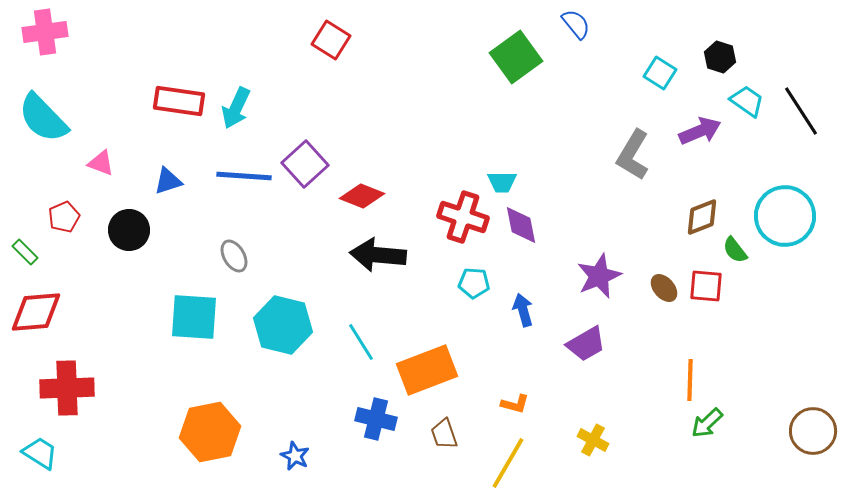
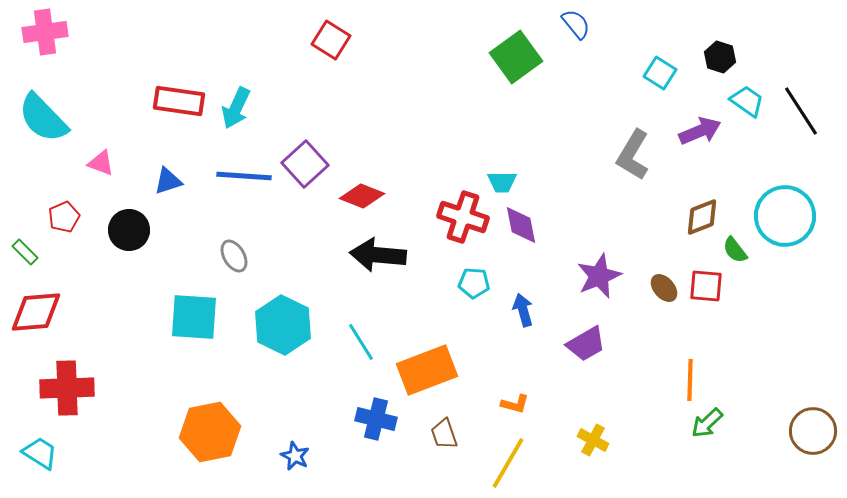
cyan hexagon at (283, 325): rotated 12 degrees clockwise
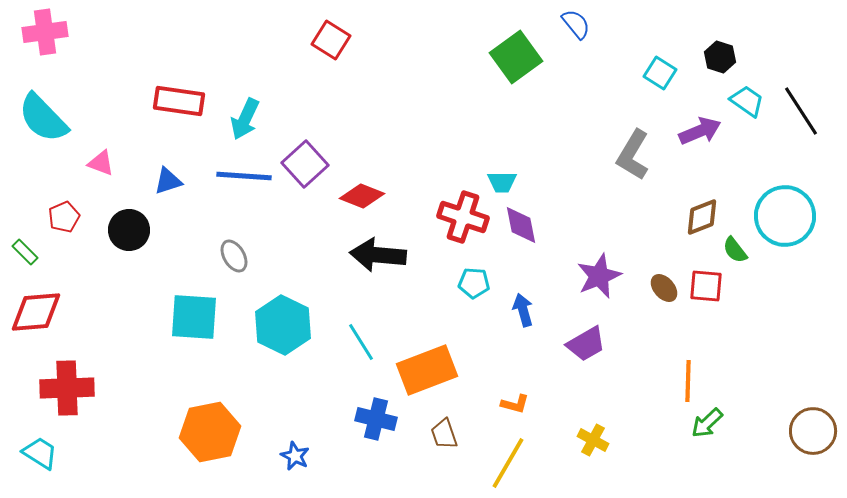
cyan arrow at (236, 108): moved 9 px right, 11 px down
orange line at (690, 380): moved 2 px left, 1 px down
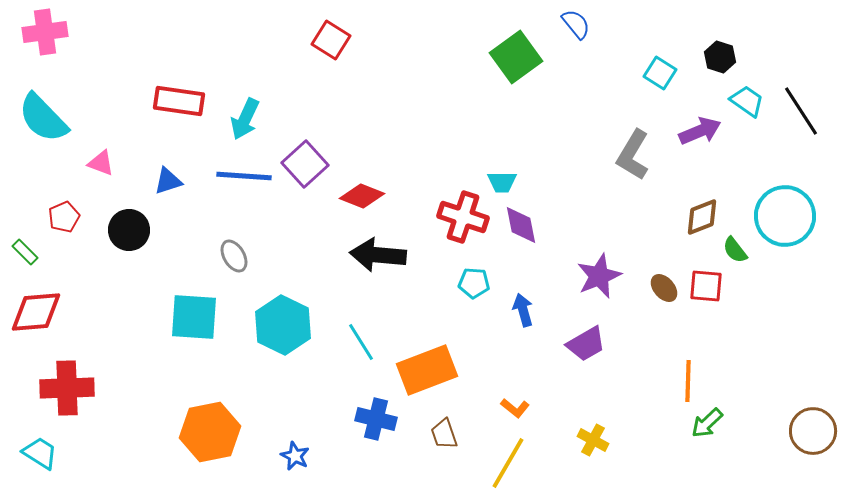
orange L-shape at (515, 404): moved 4 px down; rotated 24 degrees clockwise
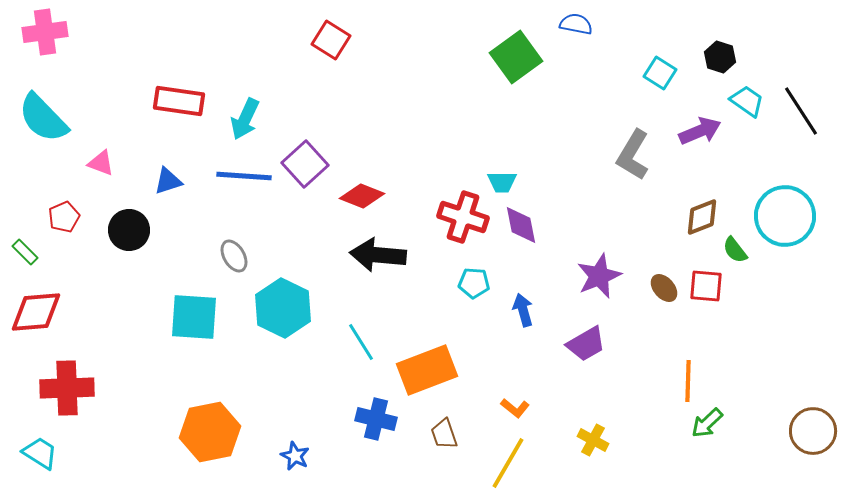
blue semicircle at (576, 24): rotated 40 degrees counterclockwise
cyan hexagon at (283, 325): moved 17 px up
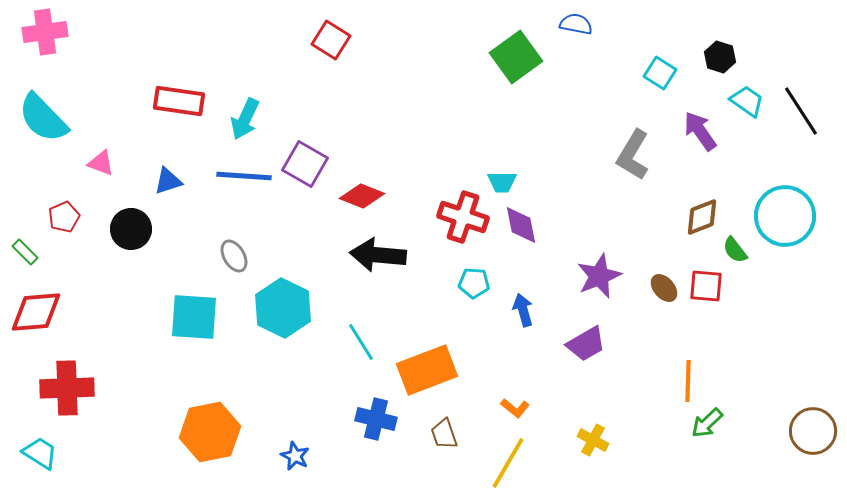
purple arrow at (700, 131): rotated 102 degrees counterclockwise
purple square at (305, 164): rotated 18 degrees counterclockwise
black circle at (129, 230): moved 2 px right, 1 px up
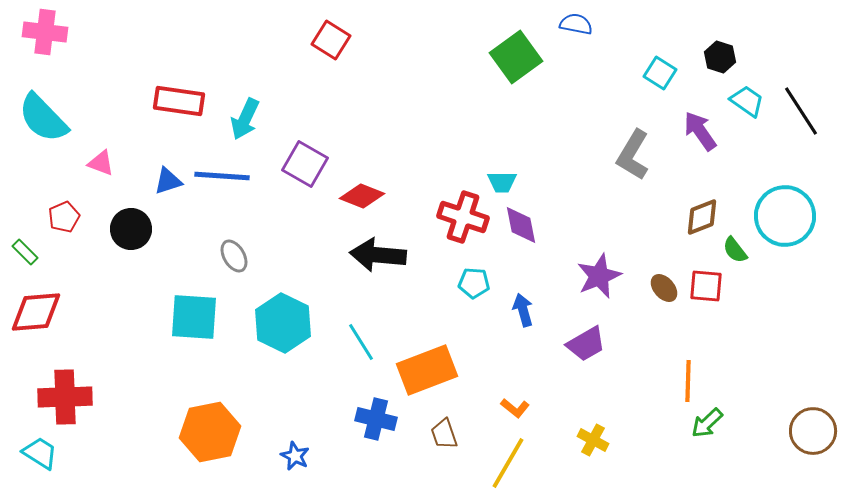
pink cross at (45, 32): rotated 15 degrees clockwise
blue line at (244, 176): moved 22 px left
cyan hexagon at (283, 308): moved 15 px down
red cross at (67, 388): moved 2 px left, 9 px down
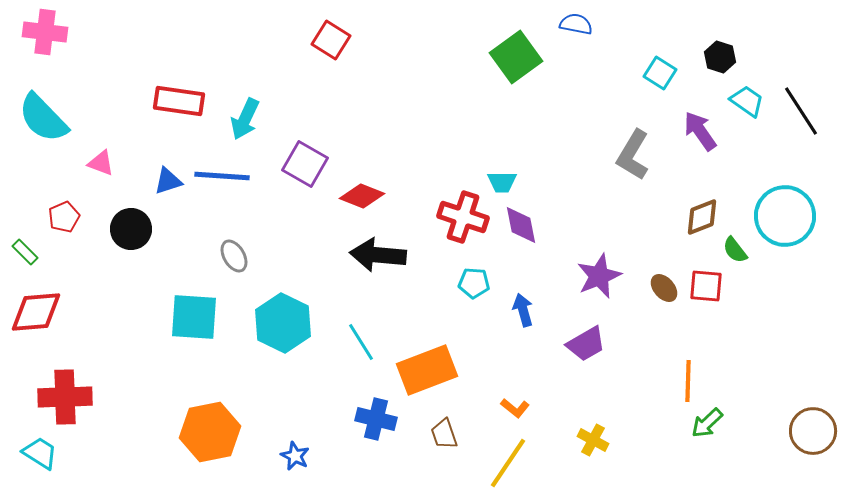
yellow line at (508, 463): rotated 4 degrees clockwise
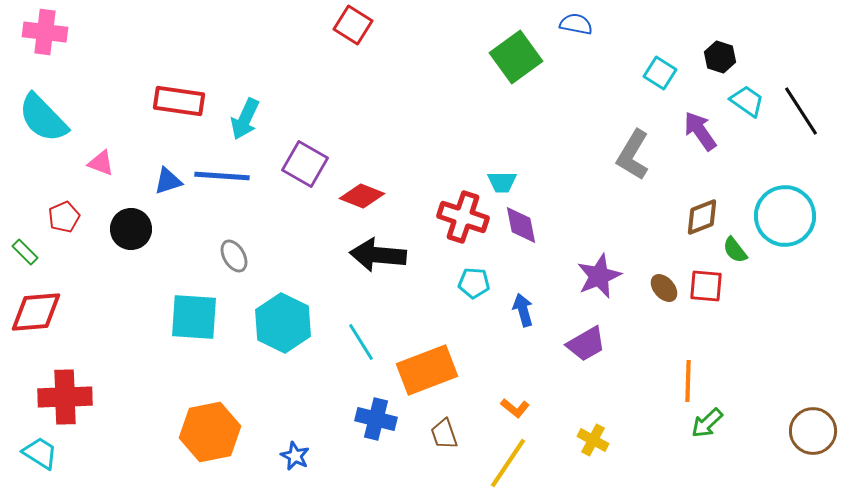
red square at (331, 40): moved 22 px right, 15 px up
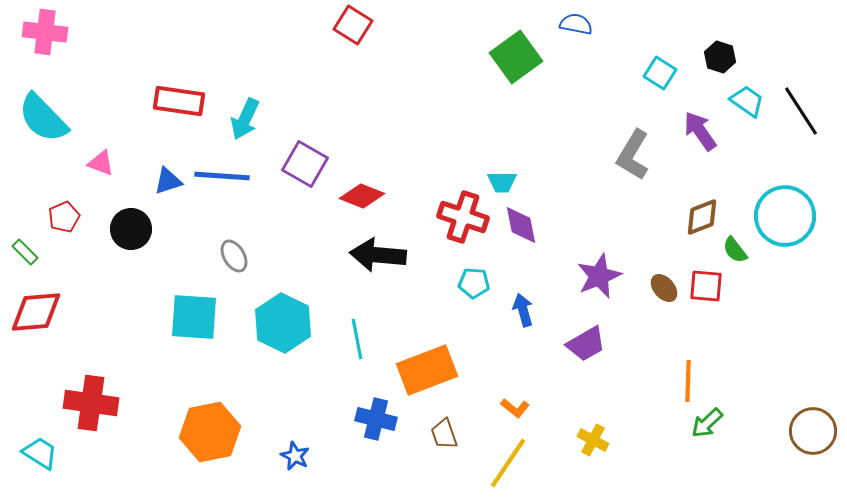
cyan line at (361, 342): moved 4 px left, 3 px up; rotated 21 degrees clockwise
red cross at (65, 397): moved 26 px right, 6 px down; rotated 10 degrees clockwise
